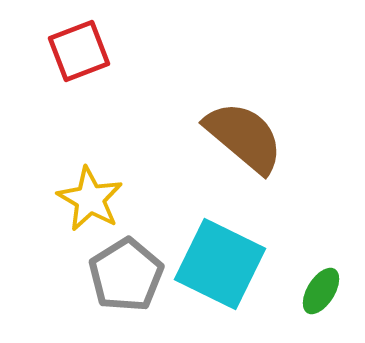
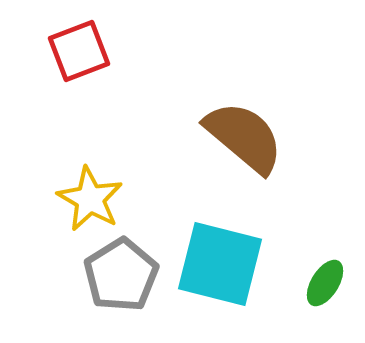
cyan square: rotated 12 degrees counterclockwise
gray pentagon: moved 5 px left
green ellipse: moved 4 px right, 8 px up
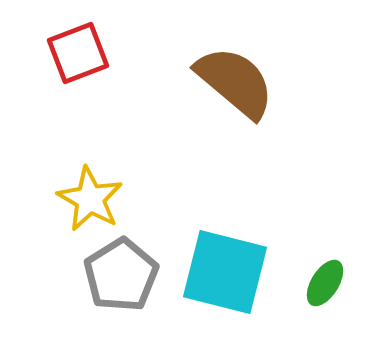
red square: moved 1 px left, 2 px down
brown semicircle: moved 9 px left, 55 px up
cyan square: moved 5 px right, 8 px down
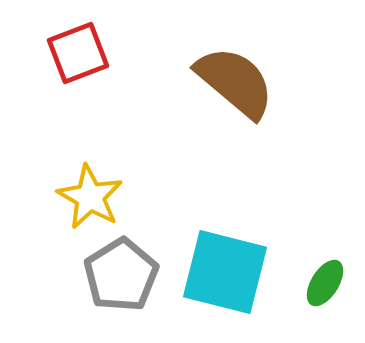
yellow star: moved 2 px up
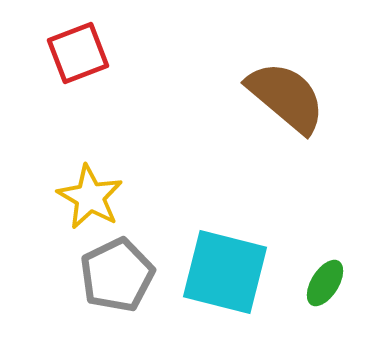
brown semicircle: moved 51 px right, 15 px down
gray pentagon: moved 4 px left; rotated 6 degrees clockwise
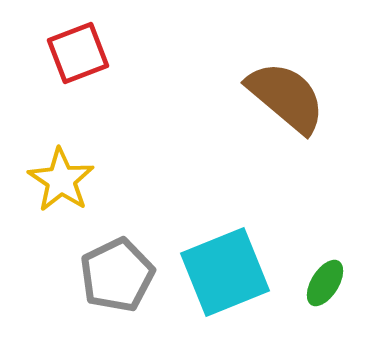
yellow star: moved 29 px left, 17 px up; rotated 4 degrees clockwise
cyan square: rotated 36 degrees counterclockwise
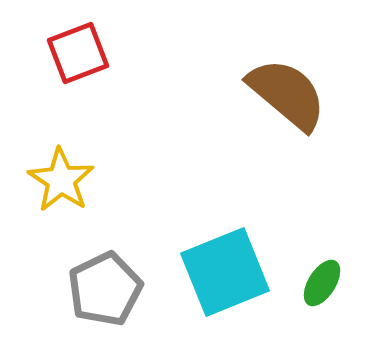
brown semicircle: moved 1 px right, 3 px up
gray pentagon: moved 12 px left, 14 px down
green ellipse: moved 3 px left
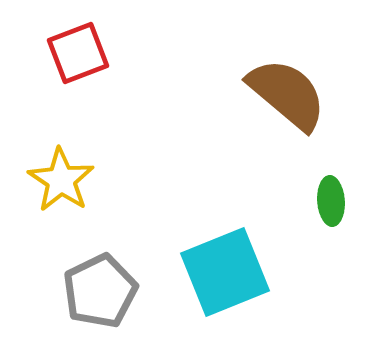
green ellipse: moved 9 px right, 82 px up; rotated 36 degrees counterclockwise
gray pentagon: moved 5 px left, 2 px down
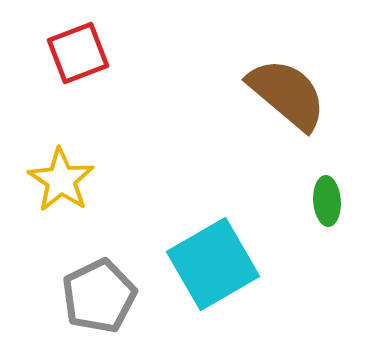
green ellipse: moved 4 px left
cyan square: moved 12 px left, 8 px up; rotated 8 degrees counterclockwise
gray pentagon: moved 1 px left, 5 px down
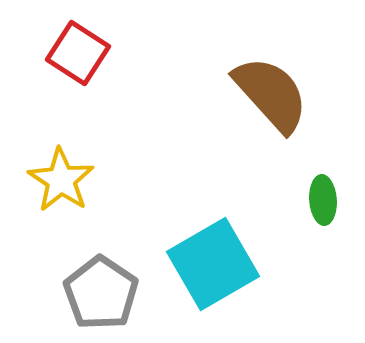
red square: rotated 36 degrees counterclockwise
brown semicircle: moved 16 px left; rotated 8 degrees clockwise
green ellipse: moved 4 px left, 1 px up
gray pentagon: moved 2 px right, 3 px up; rotated 12 degrees counterclockwise
